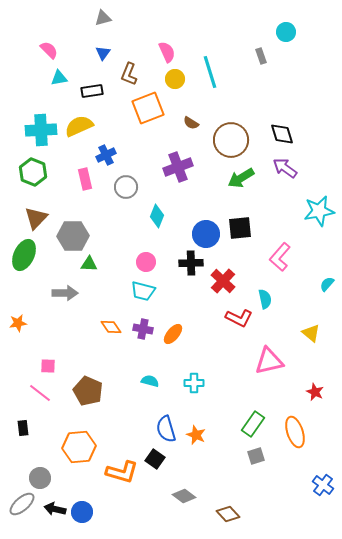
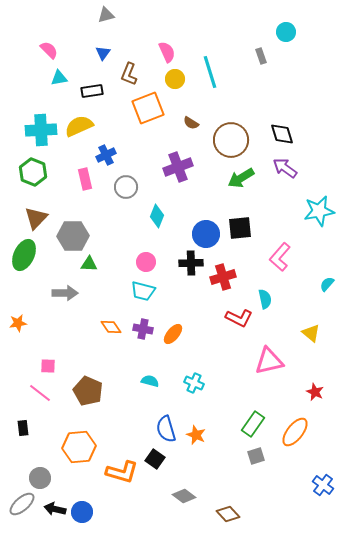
gray triangle at (103, 18): moved 3 px right, 3 px up
red cross at (223, 281): moved 4 px up; rotated 30 degrees clockwise
cyan cross at (194, 383): rotated 24 degrees clockwise
orange ellipse at (295, 432): rotated 56 degrees clockwise
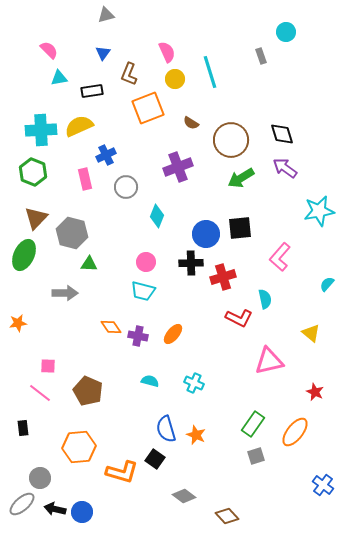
gray hexagon at (73, 236): moved 1 px left, 3 px up; rotated 16 degrees clockwise
purple cross at (143, 329): moved 5 px left, 7 px down
brown diamond at (228, 514): moved 1 px left, 2 px down
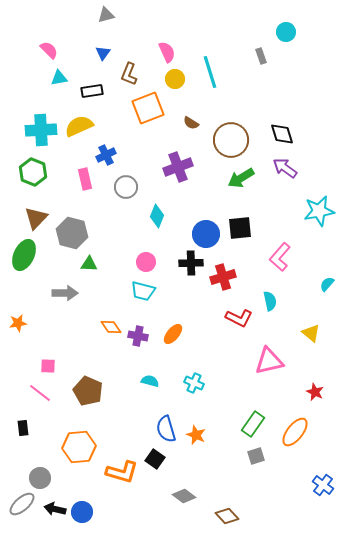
cyan semicircle at (265, 299): moved 5 px right, 2 px down
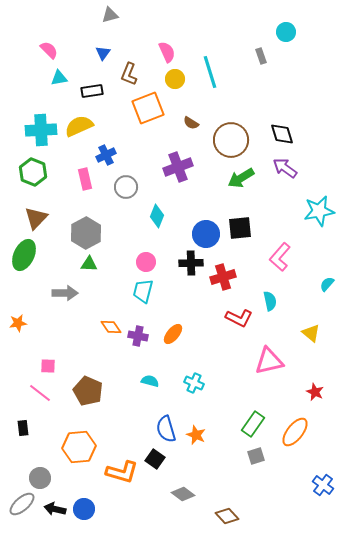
gray triangle at (106, 15): moved 4 px right
gray hexagon at (72, 233): moved 14 px right; rotated 16 degrees clockwise
cyan trapezoid at (143, 291): rotated 90 degrees clockwise
gray diamond at (184, 496): moved 1 px left, 2 px up
blue circle at (82, 512): moved 2 px right, 3 px up
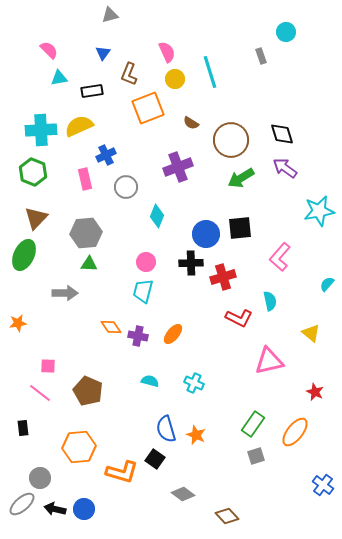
gray hexagon at (86, 233): rotated 24 degrees clockwise
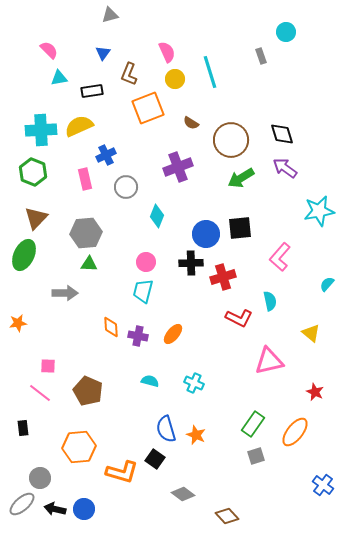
orange diamond at (111, 327): rotated 30 degrees clockwise
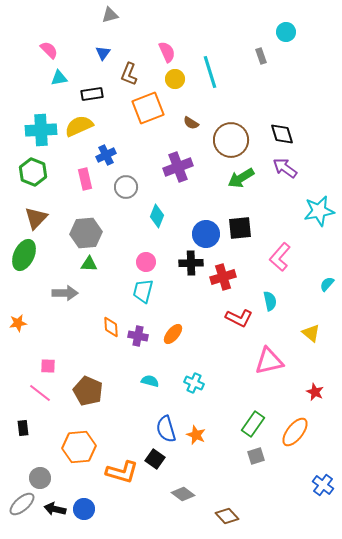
black rectangle at (92, 91): moved 3 px down
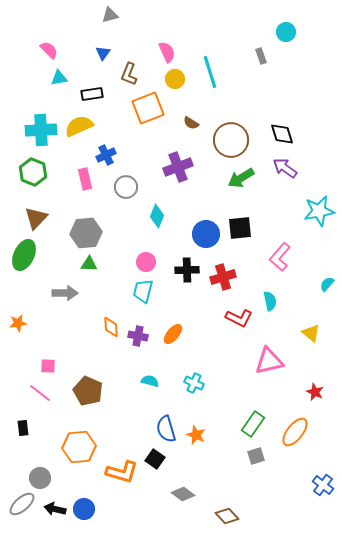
black cross at (191, 263): moved 4 px left, 7 px down
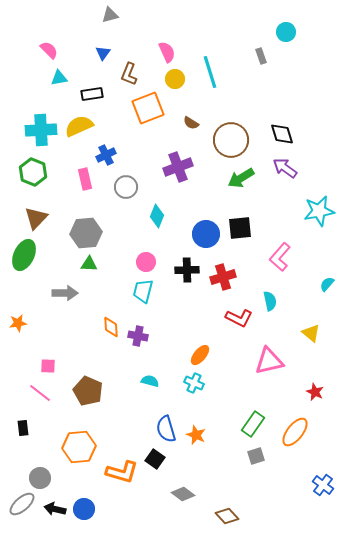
orange ellipse at (173, 334): moved 27 px right, 21 px down
